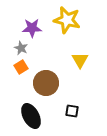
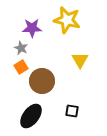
brown circle: moved 4 px left, 2 px up
black ellipse: rotated 65 degrees clockwise
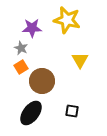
black ellipse: moved 3 px up
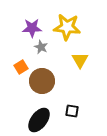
yellow star: moved 7 px down; rotated 8 degrees counterclockwise
gray star: moved 20 px right, 1 px up
black ellipse: moved 8 px right, 7 px down
